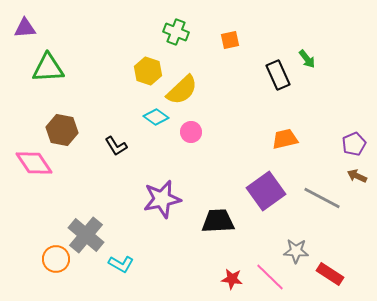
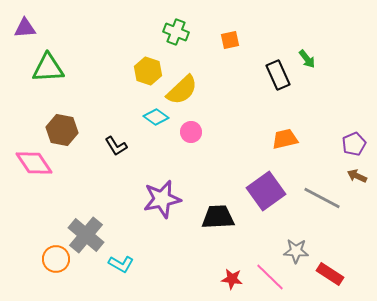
black trapezoid: moved 4 px up
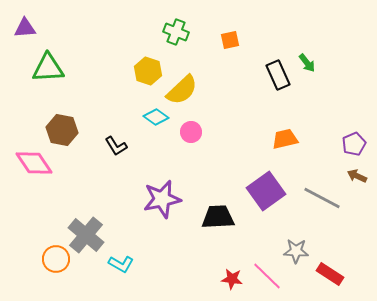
green arrow: moved 4 px down
pink line: moved 3 px left, 1 px up
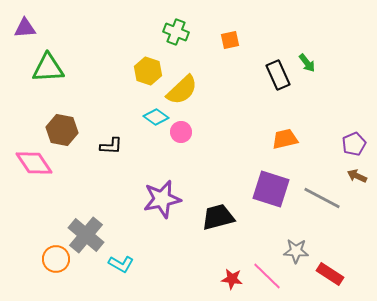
pink circle: moved 10 px left
black L-shape: moved 5 px left; rotated 55 degrees counterclockwise
purple square: moved 5 px right, 2 px up; rotated 36 degrees counterclockwise
black trapezoid: rotated 12 degrees counterclockwise
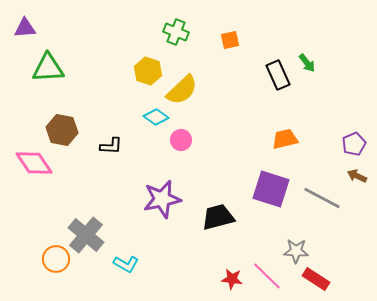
pink circle: moved 8 px down
cyan L-shape: moved 5 px right
red rectangle: moved 14 px left, 5 px down
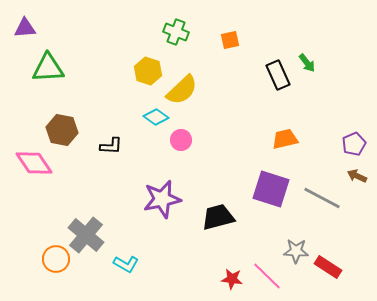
red rectangle: moved 12 px right, 12 px up
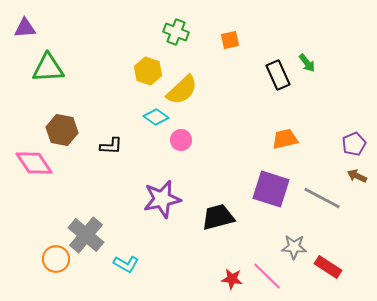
gray star: moved 2 px left, 4 px up
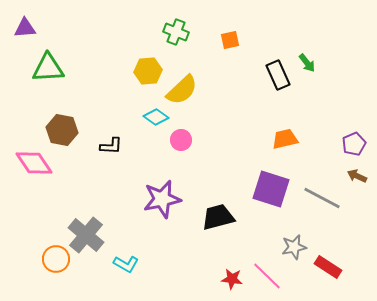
yellow hexagon: rotated 24 degrees counterclockwise
gray star: rotated 15 degrees counterclockwise
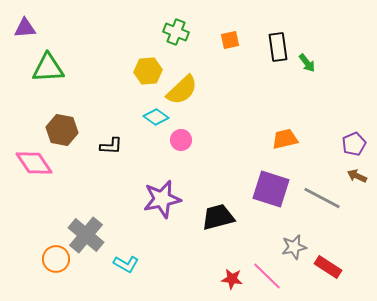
black rectangle: moved 28 px up; rotated 16 degrees clockwise
